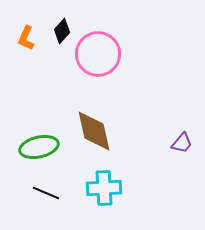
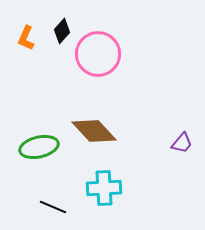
brown diamond: rotated 30 degrees counterclockwise
black line: moved 7 px right, 14 px down
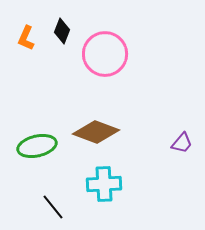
black diamond: rotated 20 degrees counterclockwise
pink circle: moved 7 px right
brown diamond: moved 2 px right, 1 px down; rotated 27 degrees counterclockwise
green ellipse: moved 2 px left, 1 px up
cyan cross: moved 4 px up
black line: rotated 28 degrees clockwise
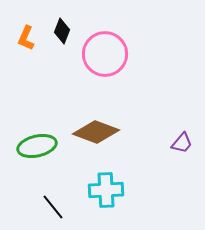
cyan cross: moved 2 px right, 6 px down
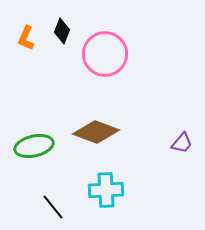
green ellipse: moved 3 px left
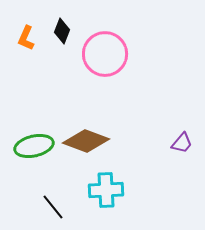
brown diamond: moved 10 px left, 9 px down
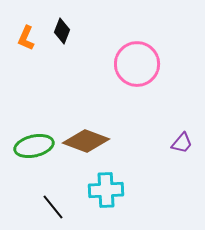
pink circle: moved 32 px right, 10 px down
